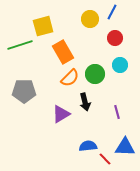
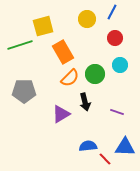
yellow circle: moved 3 px left
purple line: rotated 56 degrees counterclockwise
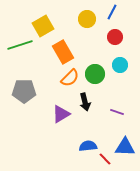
yellow square: rotated 15 degrees counterclockwise
red circle: moved 1 px up
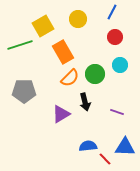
yellow circle: moved 9 px left
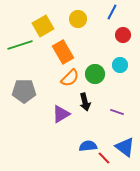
red circle: moved 8 px right, 2 px up
blue triangle: rotated 35 degrees clockwise
red line: moved 1 px left, 1 px up
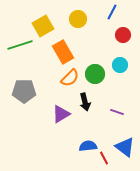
red line: rotated 16 degrees clockwise
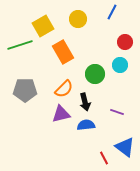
red circle: moved 2 px right, 7 px down
orange semicircle: moved 6 px left, 11 px down
gray pentagon: moved 1 px right, 1 px up
purple triangle: rotated 18 degrees clockwise
blue semicircle: moved 2 px left, 21 px up
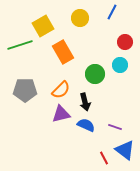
yellow circle: moved 2 px right, 1 px up
orange semicircle: moved 3 px left, 1 px down
purple line: moved 2 px left, 15 px down
blue semicircle: rotated 30 degrees clockwise
blue triangle: moved 3 px down
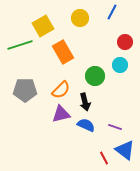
green circle: moved 2 px down
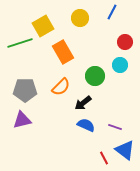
green line: moved 2 px up
orange semicircle: moved 3 px up
black arrow: moved 2 px left, 1 px down; rotated 66 degrees clockwise
purple triangle: moved 39 px left, 6 px down
